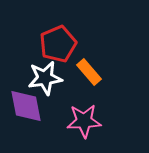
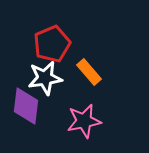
red pentagon: moved 6 px left
purple diamond: rotated 18 degrees clockwise
pink star: rotated 8 degrees counterclockwise
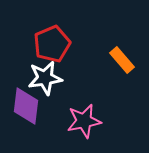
orange rectangle: moved 33 px right, 12 px up
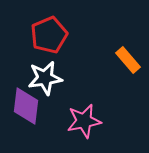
red pentagon: moved 3 px left, 9 px up
orange rectangle: moved 6 px right
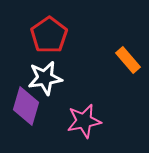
red pentagon: rotated 12 degrees counterclockwise
purple diamond: rotated 9 degrees clockwise
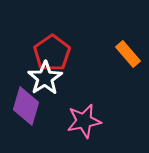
red pentagon: moved 3 px right, 18 px down
orange rectangle: moved 6 px up
white star: rotated 24 degrees counterclockwise
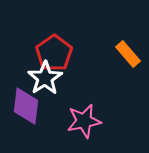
red pentagon: moved 2 px right
purple diamond: rotated 9 degrees counterclockwise
